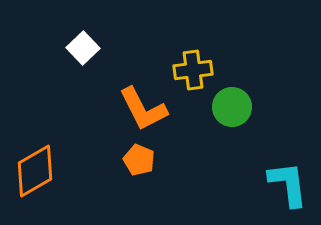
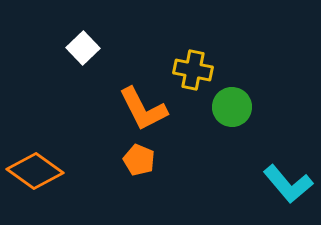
yellow cross: rotated 18 degrees clockwise
orange diamond: rotated 66 degrees clockwise
cyan L-shape: rotated 147 degrees clockwise
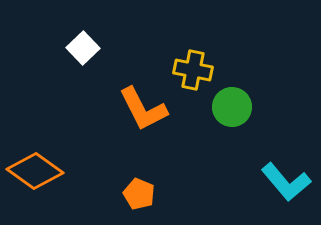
orange pentagon: moved 34 px down
cyan L-shape: moved 2 px left, 2 px up
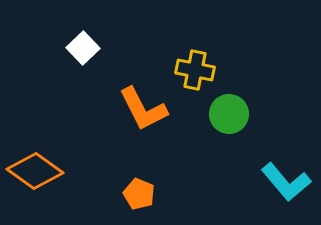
yellow cross: moved 2 px right
green circle: moved 3 px left, 7 px down
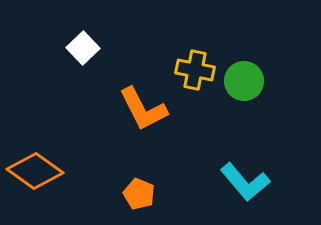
green circle: moved 15 px right, 33 px up
cyan L-shape: moved 41 px left
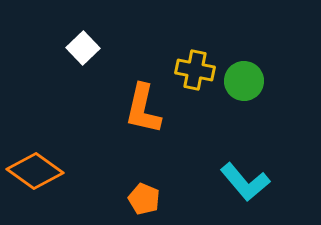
orange L-shape: rotated 40 degrees clockwise
orange pentagon: moved 5 px right, 5 px down
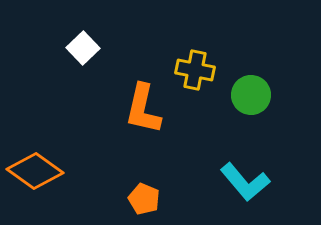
green circle: moved 7 px right, 14 px down
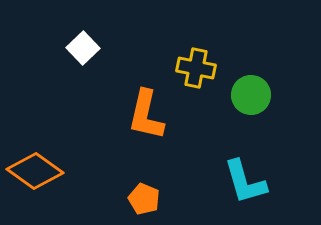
yellow cross: moved 1 px right, 2 px up
orange L-shape: moved 3 px right, 6 px down
cyan L-shape: rotated 24 degrees clockwise
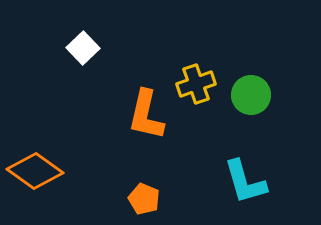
yellow cross: moved 16 px down; rotated 30 degrees counterclockwise
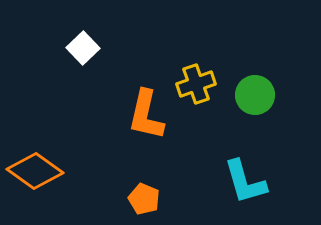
green circle: moved 4 px right
